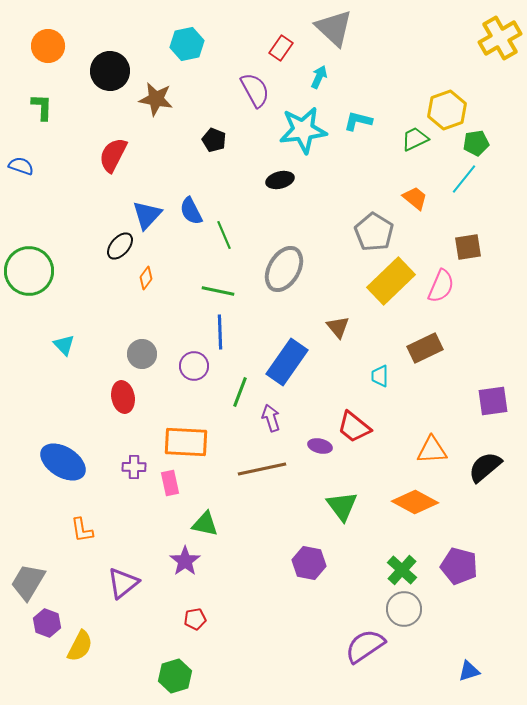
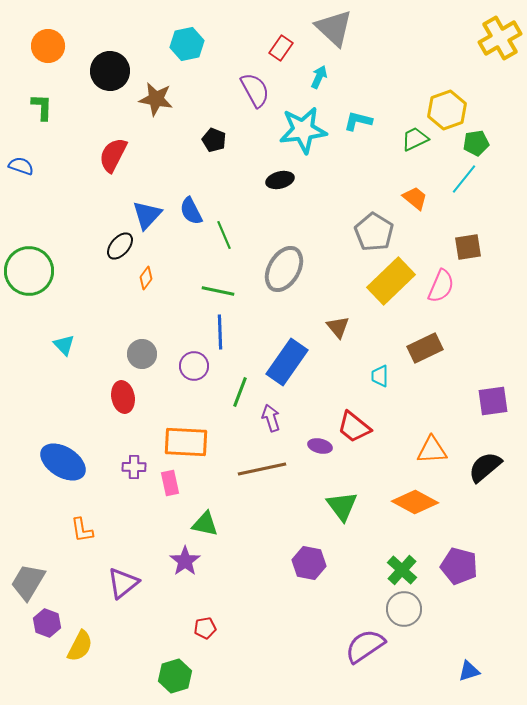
red pentagon at (195, 619): moved 10 px right, 9 px down
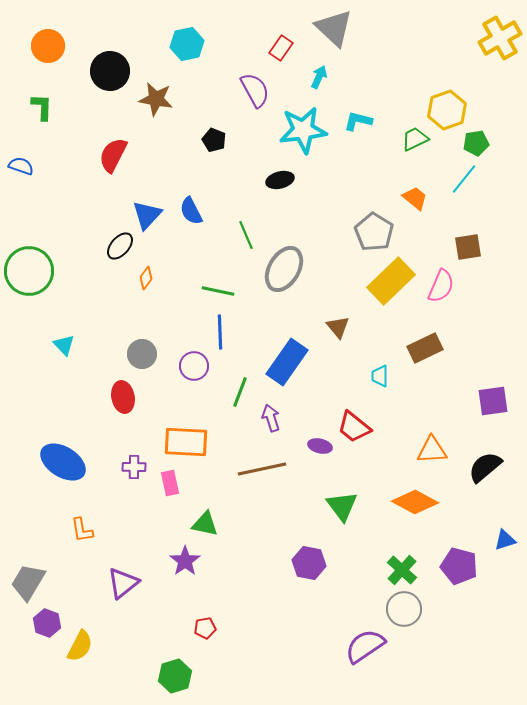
green line at (224, 235): moved 22 px right
blue triangle at (469, 671): moved 36 px right, 131 px up
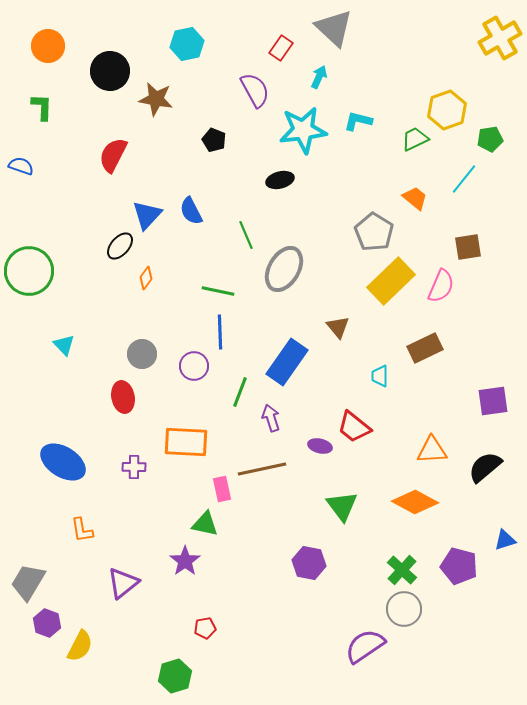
green pentagon at (476, 143): moved 14 px right, 4 px up
pink rectangle at (170, 483): moved 52 px right, 6 px down
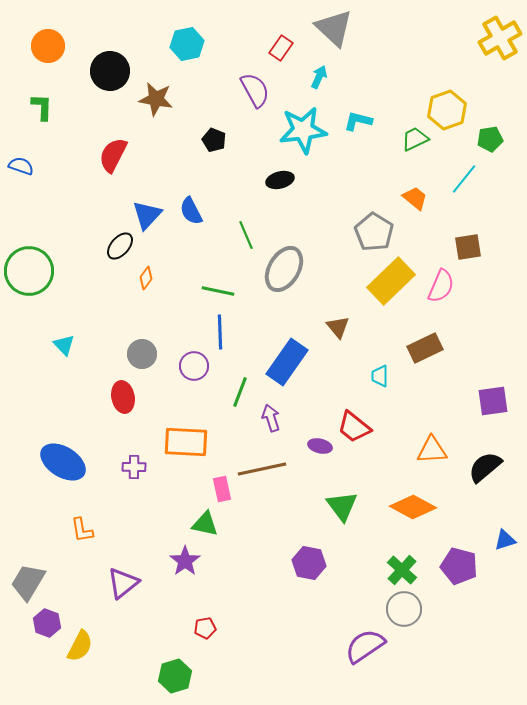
orange diamond at (415, 502): moved 2 px left, 5 px down
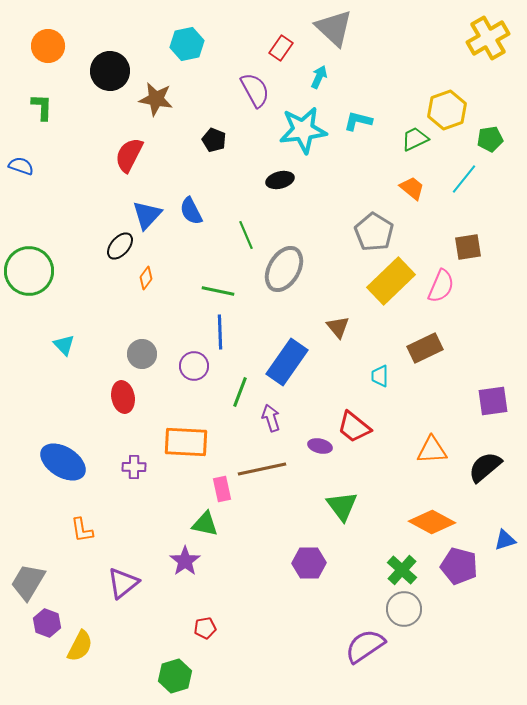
yellow cross at (500, 38): moved 12 px left
red semicircle at (113, 155): moved 16 px right
orange trapezoid at (415, 198): moved 3 px left, 10 px up
orange diamond at (413, 507): moved 19 px right, 15 px down
purple hexagon at (309, 563): rotated 12 degrees counterclockwise
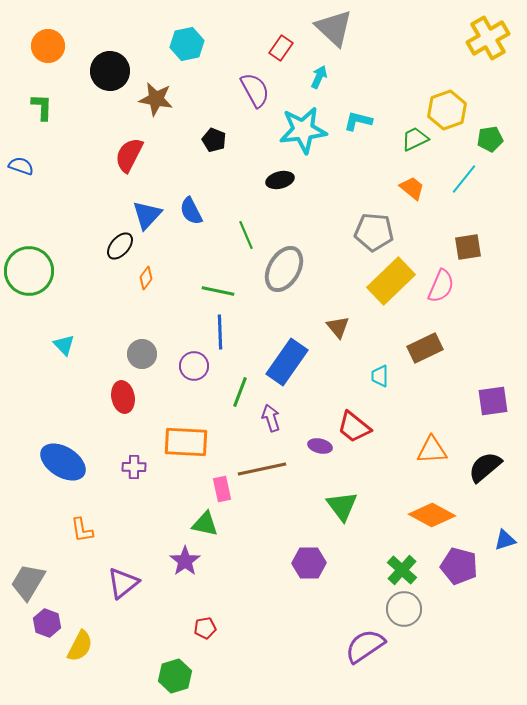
gray pentagon at (374, 232): rotated 27 degrees counterclockwise
orange diamond at (432, 522): moved 7 px up
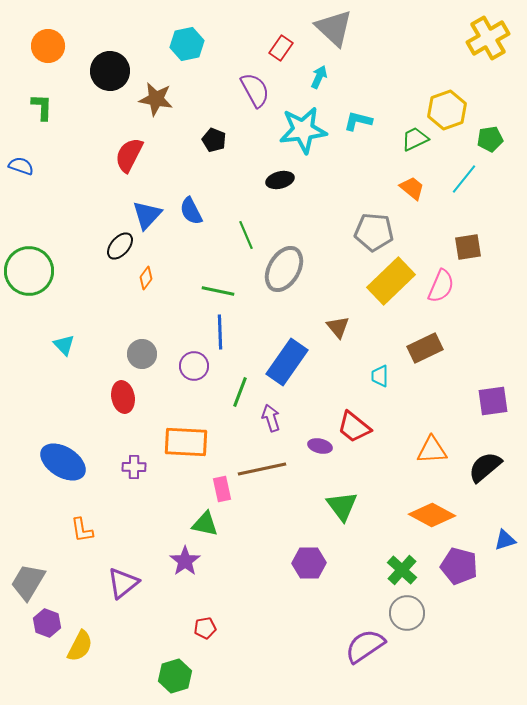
gray circle at (404, 609): moved 3 px right, 4 px down
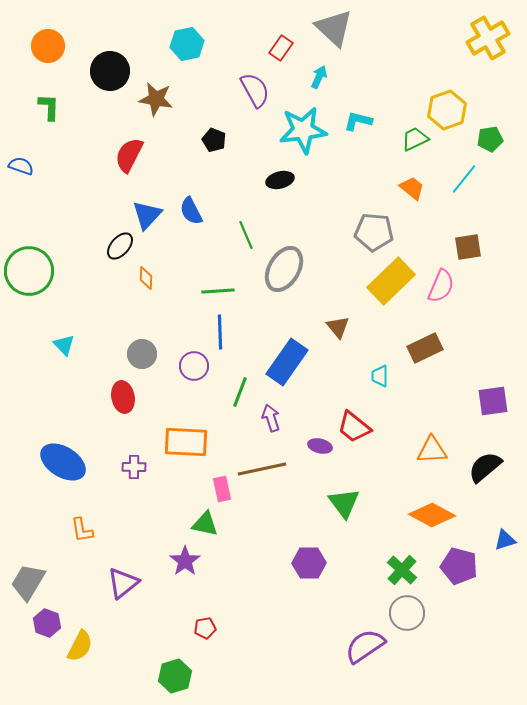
green L-shape at (42, 107): moved 7 px right
orange diamond at (146, 278): rotated 35 degrees counterclockwise
green line at (218, 291): rotated 16 degrees counterclockwise
green triangle at (342, 506): moved 2 px right, 3 px up
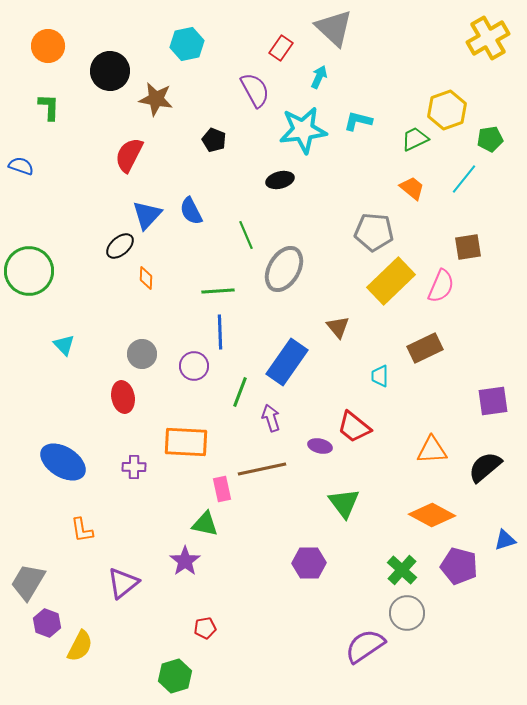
black ellipse at (120, 246): rotated 8 degrees clockwise
